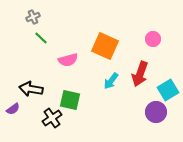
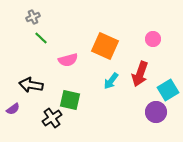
black arrow: moved 4 px up
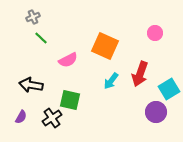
pink circle: moved 2 px right, 6 px up
pink semicircle: rotated 12 degrees counterclockwise
cyan square: moved 1 px right, 1 px up
purple semicircle: moved 8 px right, 8 px down; rotated 24 degrees counterclockwise
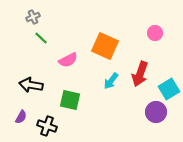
black cross: moved 5 px left, 8 px down; rotated 36 degrees counterclockwise
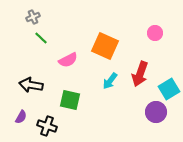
cyan arrow: moved 1 px left
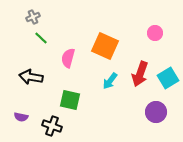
pink semicircle: moved 2 px up; rotated 132 degrees clockwise
black arrow: moved 8 px up
cyan square: moved 1 px left, 11 px up
purple semicircle: rotated 72 degrees clockwise
black cross: moved 5 px right
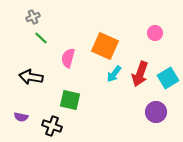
cyan arrow: moved 4 px right, 7 px up
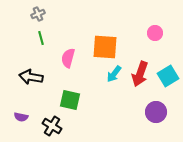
gray cross: moved 5 px right, 3 px up
green line: rotated 32 degrees clockwise
orange square: moved 1 px down; rotated 20 degrees counterclockwise
cyan square: moved 2 px up
black cross: rotated 12 degrees clockwise
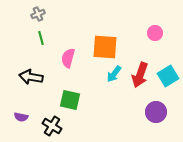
red arrow: moved 1 px down
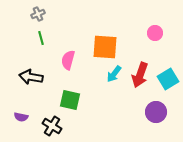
pink semicircle: moved 2 px down
cyan square: moved 3 px down
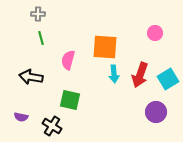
gray cross: rotated 24 degrees clockwise
cyan arrow: rotated 42 degrees counterclockwise
